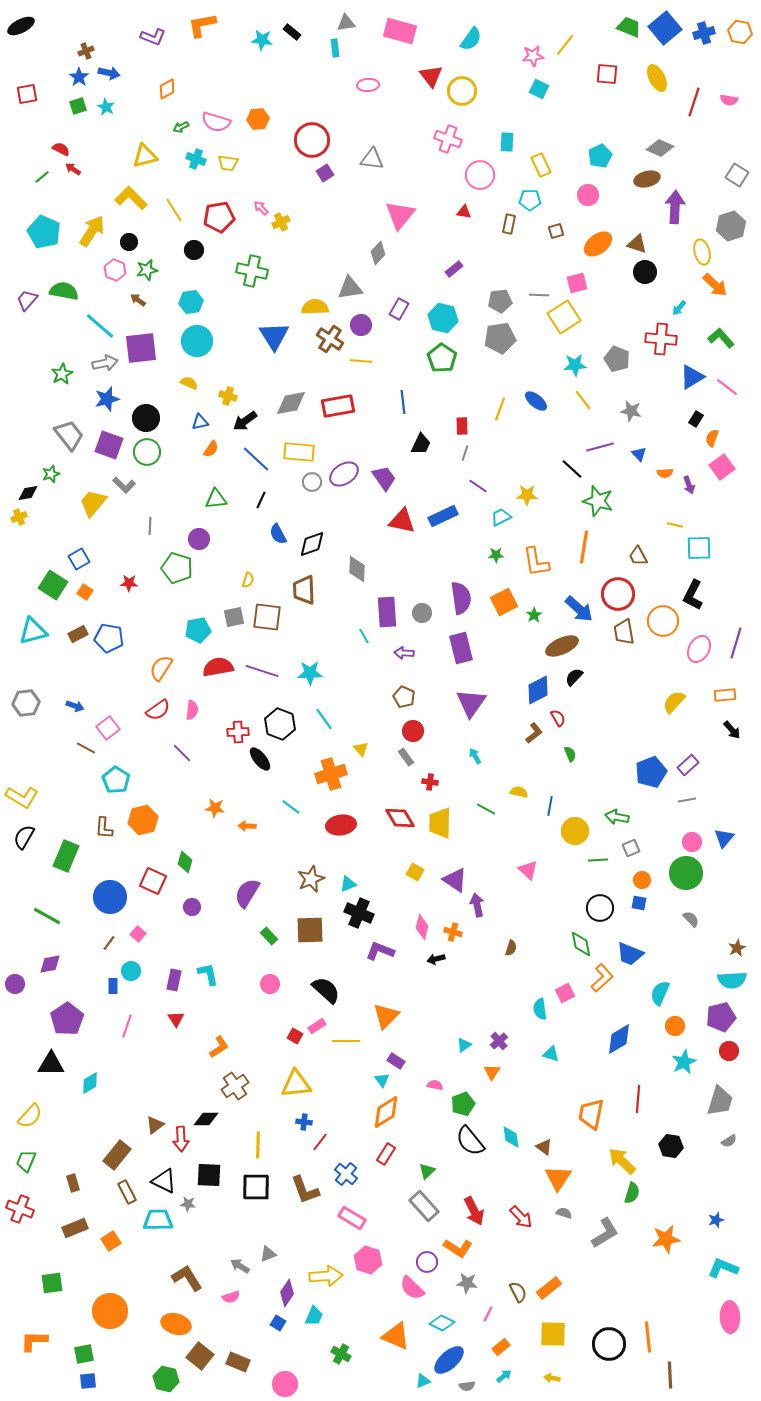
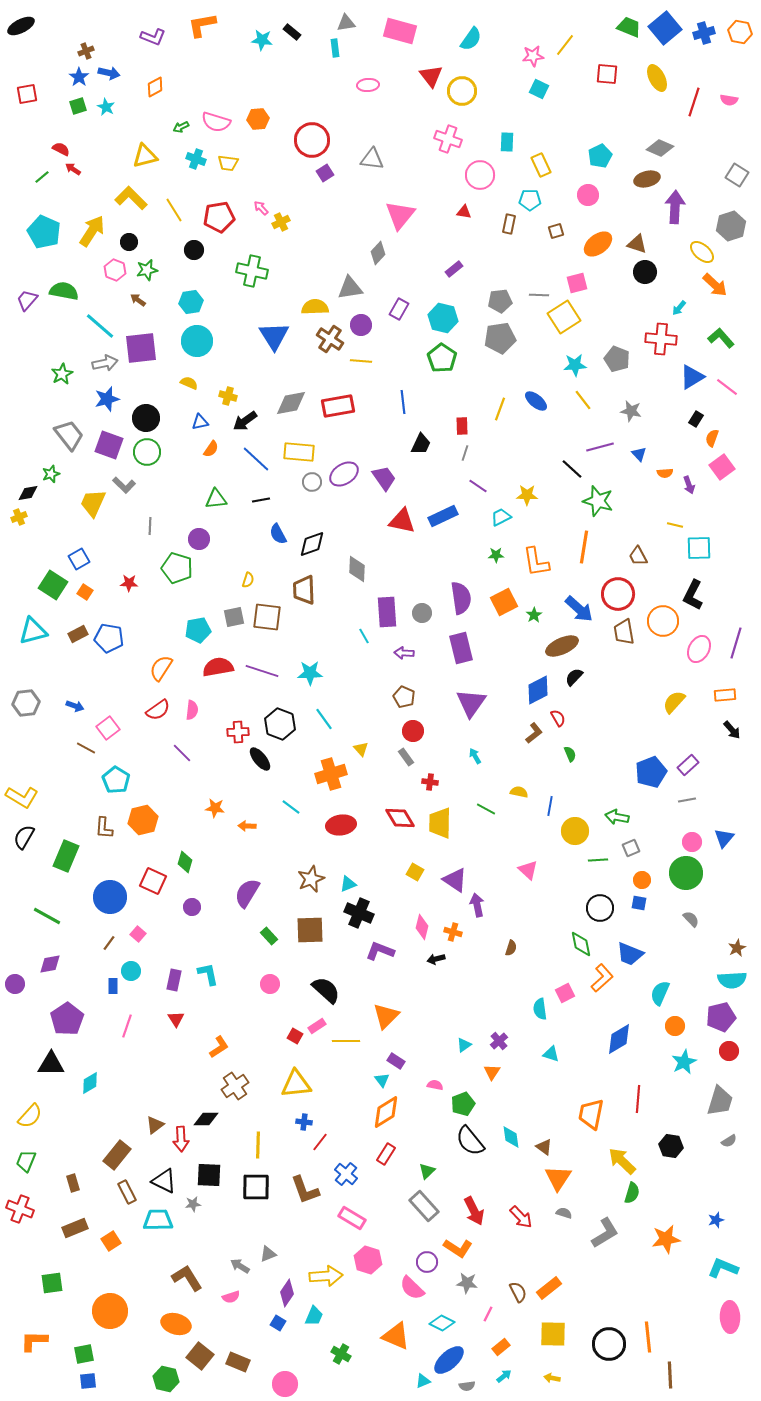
orange diamond at (167, 89): moved 12 px left, 2 px up
yellow ellipse at (702, 252): rotated 35 degrees counterclockwise
black line at (261, 500): rotated 54 degrees clockwise
yellow trapezoid at (93, 503): rotated 16 degrees counterclockwise
gray star at (188, 1204): moved 5 px right; rotated 14 degrees counterclockwise
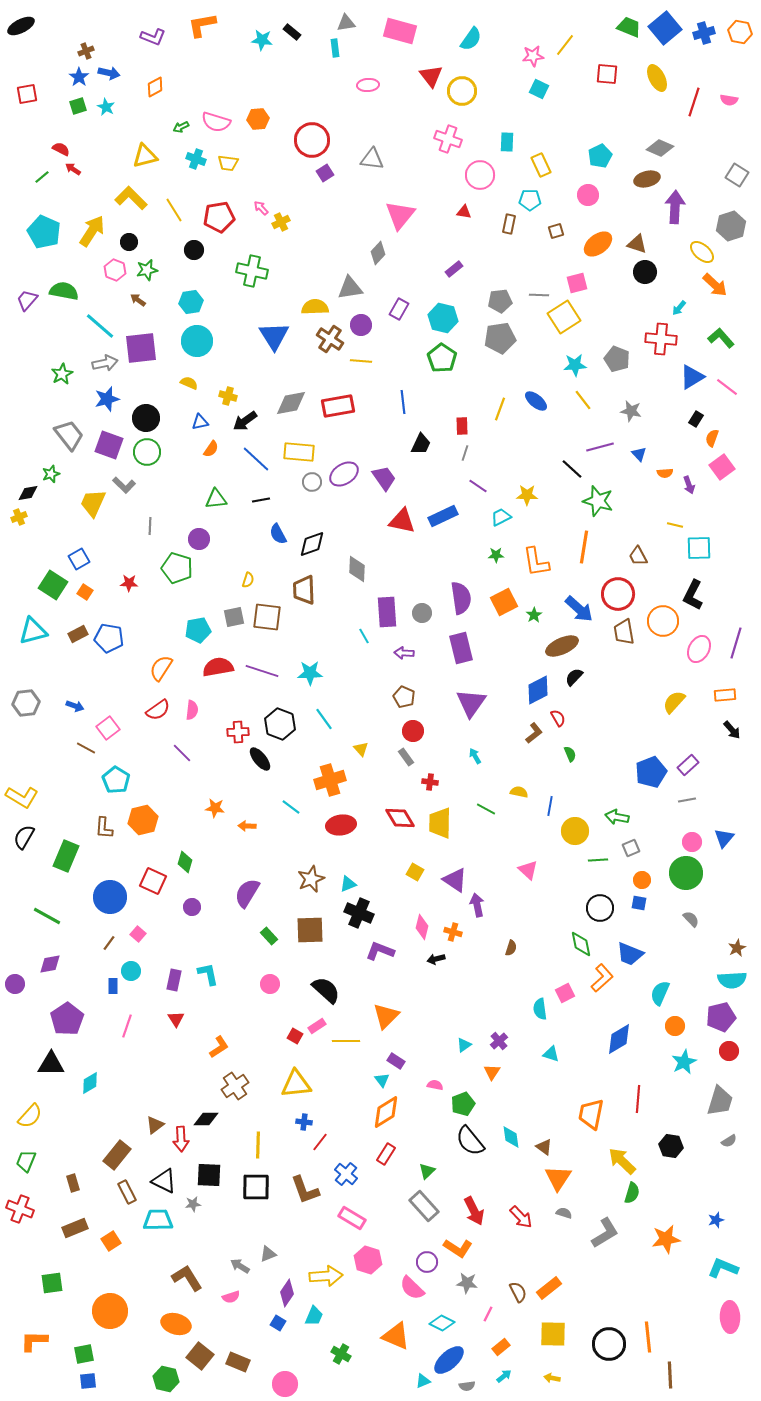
orange cross at (331, 774): moved 1 px left, 6 px down
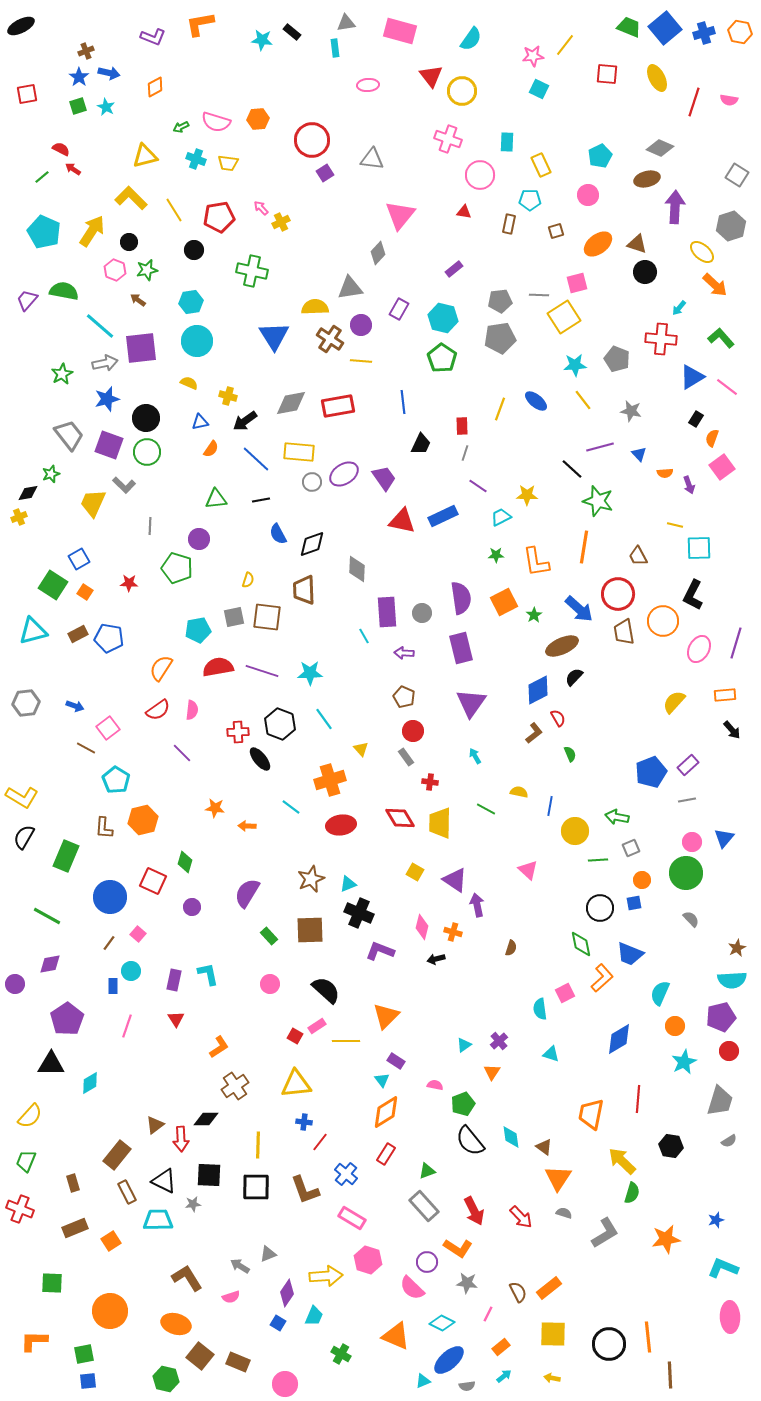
orange L-shape at (202, 25): moved 2 px left, 1 px up
blue square at (639, 903): moved 5 px left; rotated 21 degrees counterclockwise
green triangle at (427, 1171): rotated 24 degrees clockwise
green square at (52, 1283): rotated 10 degrees clockwise
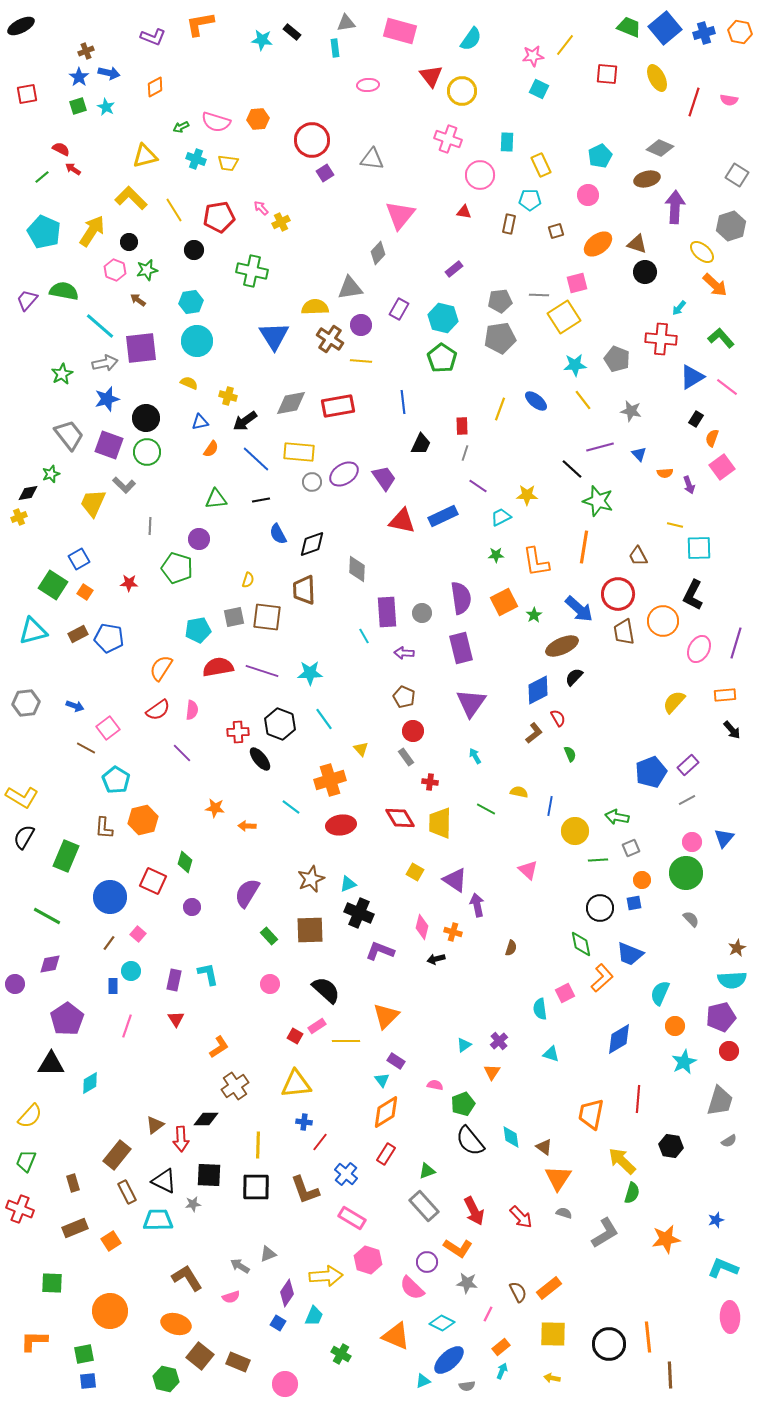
gray line at (687, 800): rotated 18 degrees counterclockwise
cyan arrow at (504, 1376): moved 2 px left, 5 px up; rotated 28 degrees counterclockwise
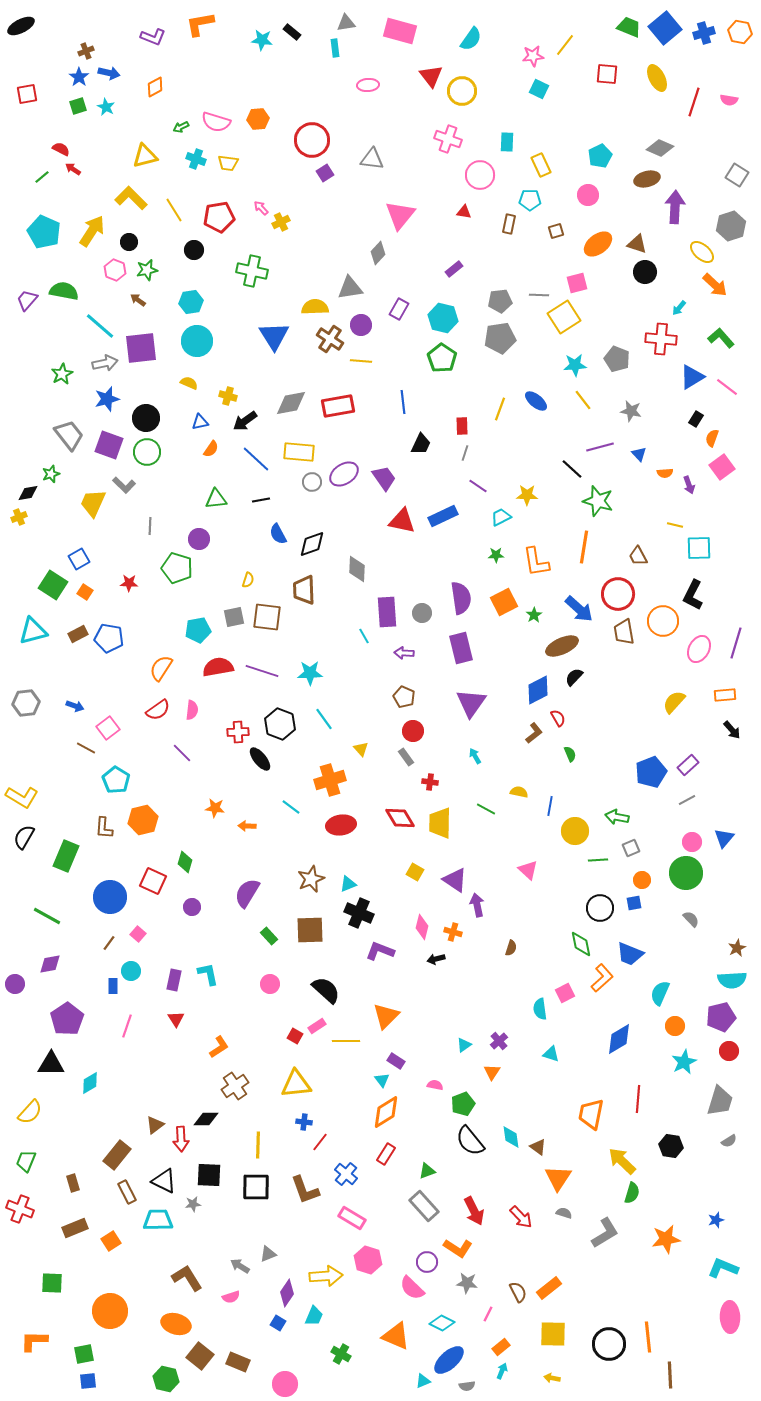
yellow semicircle at (30, 1116): moved 4 px up
brown triangle at (544, 1147): moved 6 px left
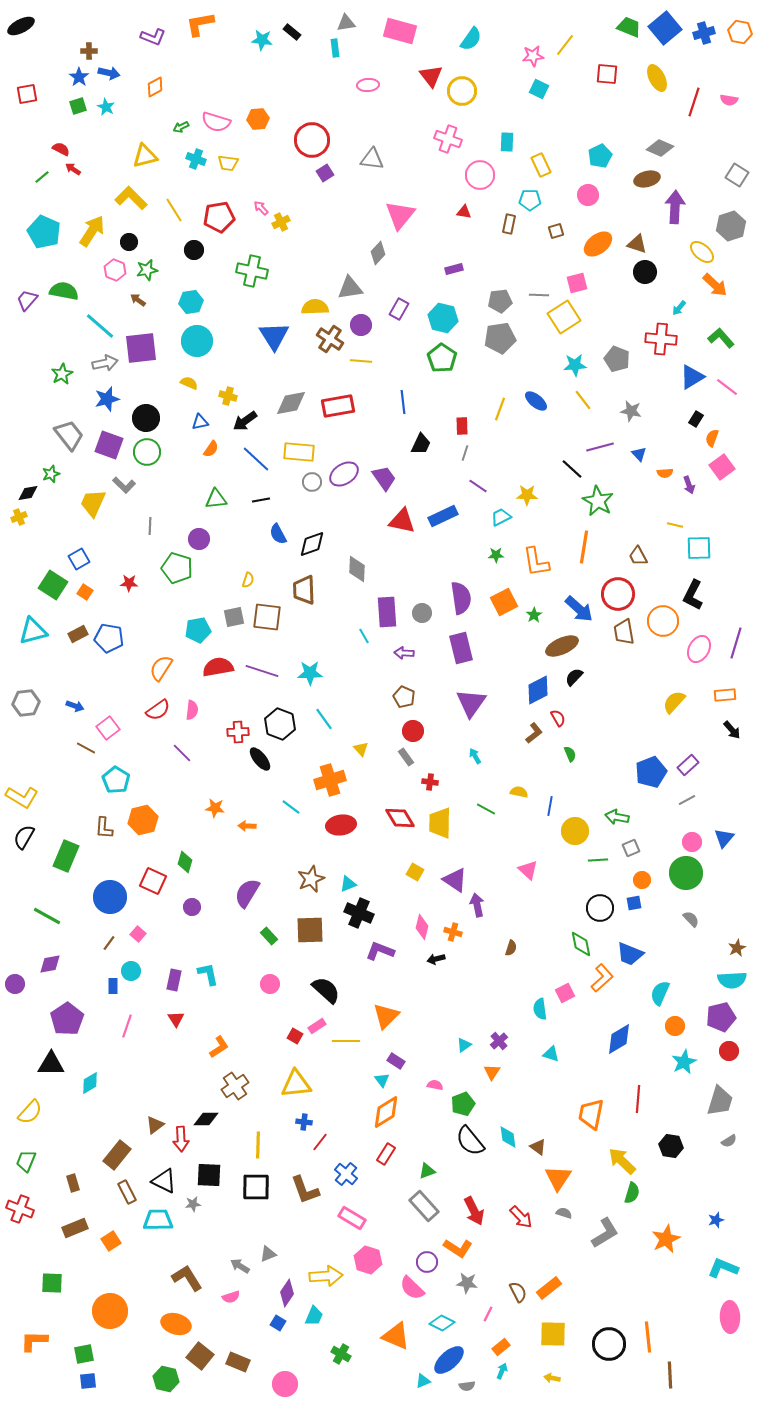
brown cross at (86, 51): moved 3 px right; rotated 21 degrees clockwise
purple rectangle at (454, 269): rotated 24 degrees clockwise
green star at (598, 501): rotated 12 degrees clockwise
cyan diamond at (511, 1137): moved 3 px left
orange star at (666, 1239): rotated 16 degrees counterclockwise
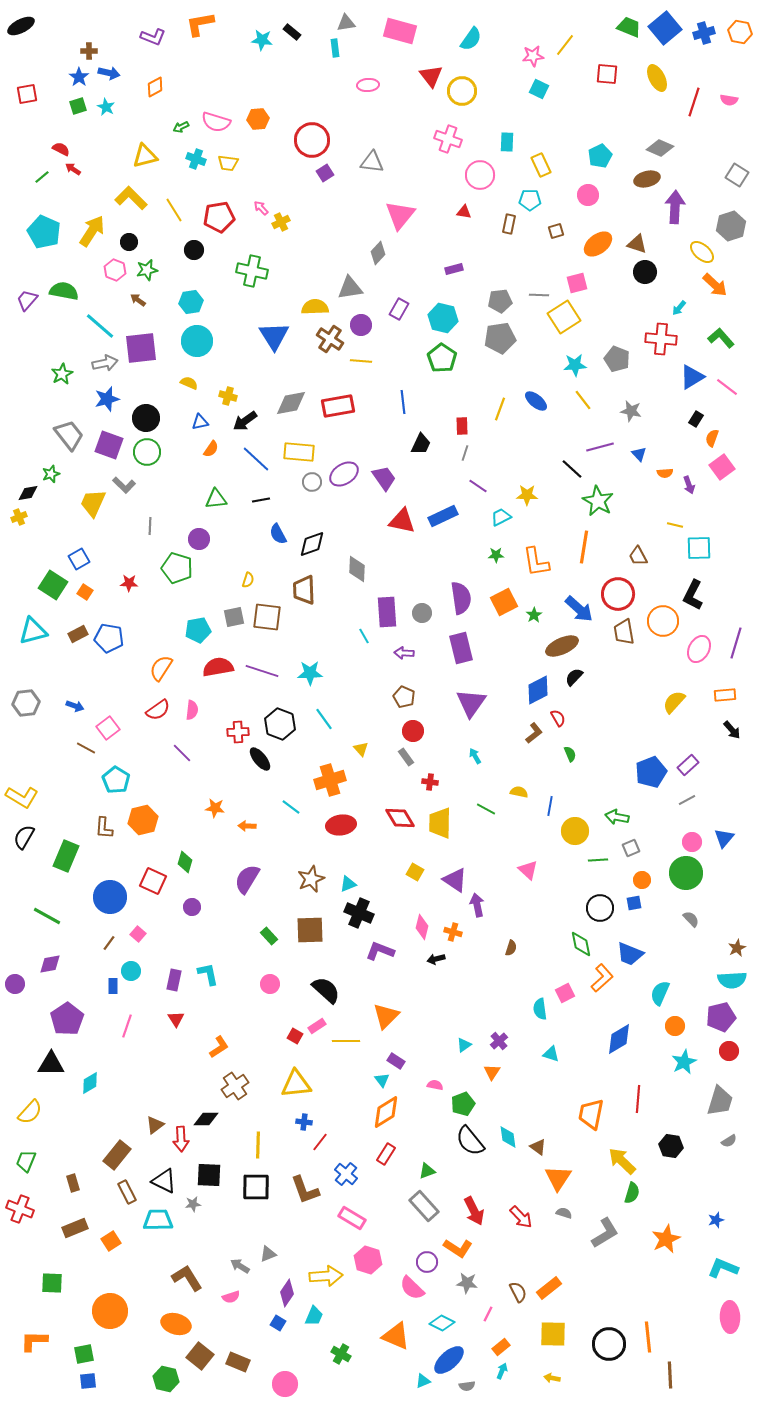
gray triangle at (372, 159): moved 3 px down
purple semicircle at (247, 893): moved 14 px up
